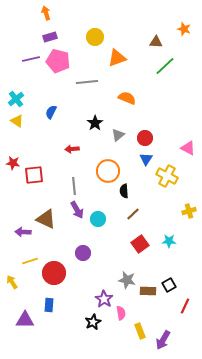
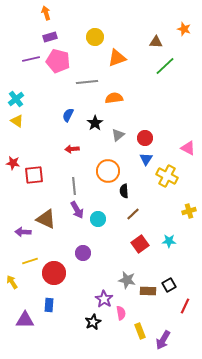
orange semicircle at (127, 98): moved 13 px left; rotated 30 degrees counterclockwise
blue semicircle at (51, 112): moved 17 px right, 3 px down
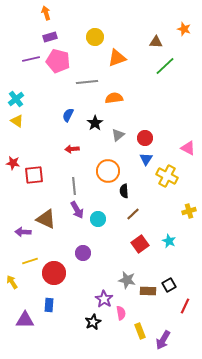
cyan star at (169, 241): rotated 24 degrees clockwise
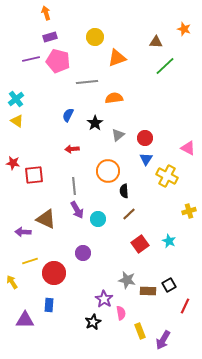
brown line at (133, 214): moved 4 px left
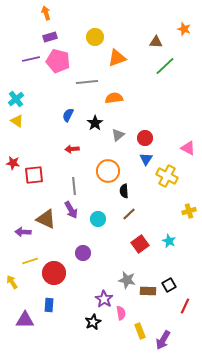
purple arrow at (77, 210): moved 6 px left
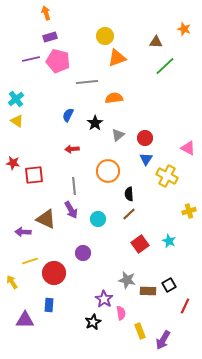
yellow circle at (95, 37): moved 10 px right, 1 px up
black semicircle at (124, 191): moved 5 px right, 3 px down
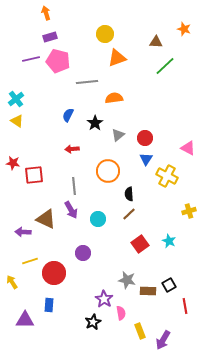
yellow circle at (105, 36): moved 2 px up
red line at (185, 306): rotated 35 degrees counterclockwise
